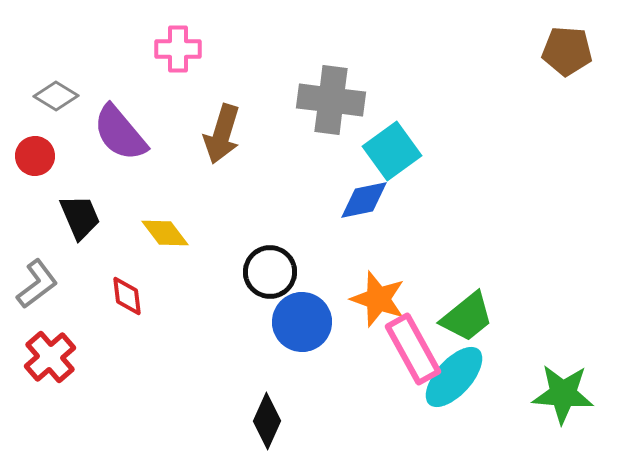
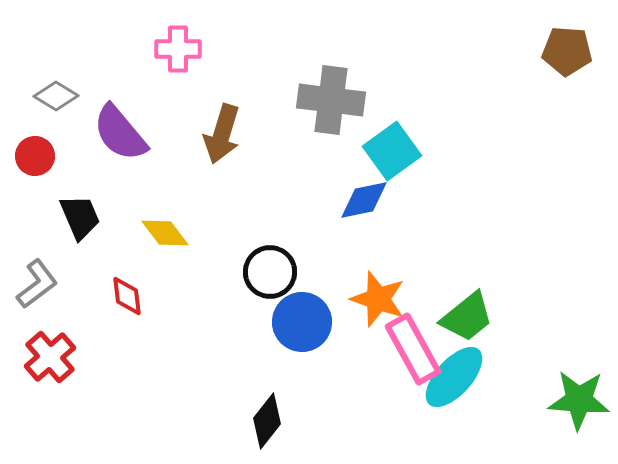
green star: moved 16 px right, 6 px down
black diamond: rotated 14 degrees clockwise
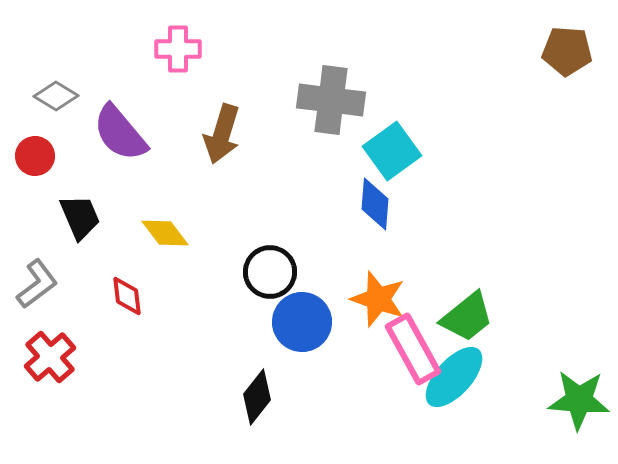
blue diamond: moved 11 px right, 4 px down; rotated 74 degrees counterclockwise
black diamond: moved 10 px left, 24 px up
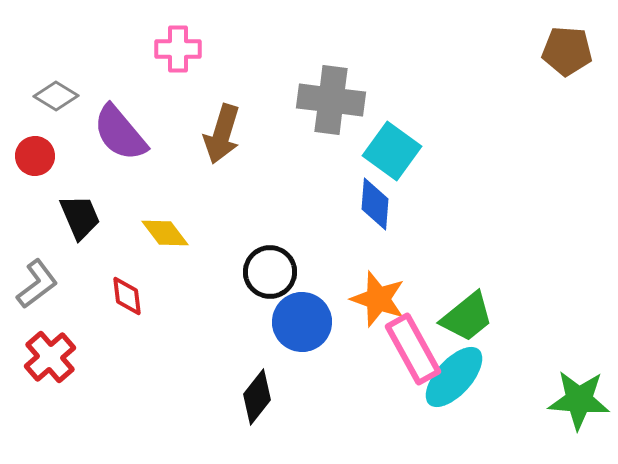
cyan square: rotated 18 degrees counterclockwise
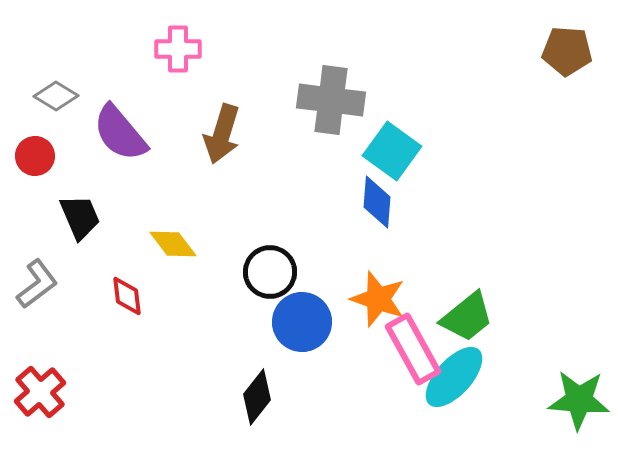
blue diamond: moved 2 px right, 2 px up
yellow diamond: moved 8 px right, 11 px down
red cross: moved 10 px left, 35 px down
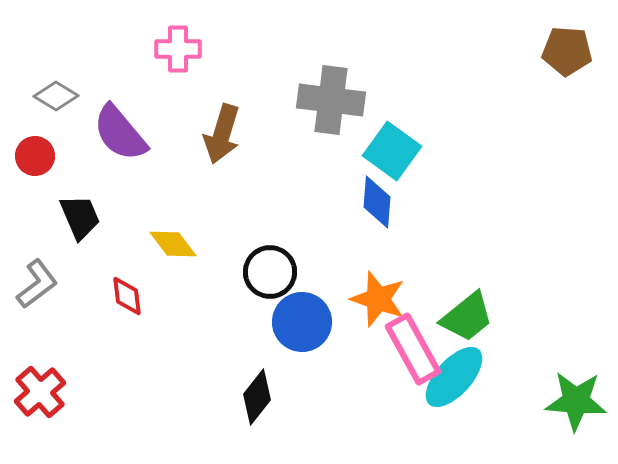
green star: moved 3 px left, 1 px down
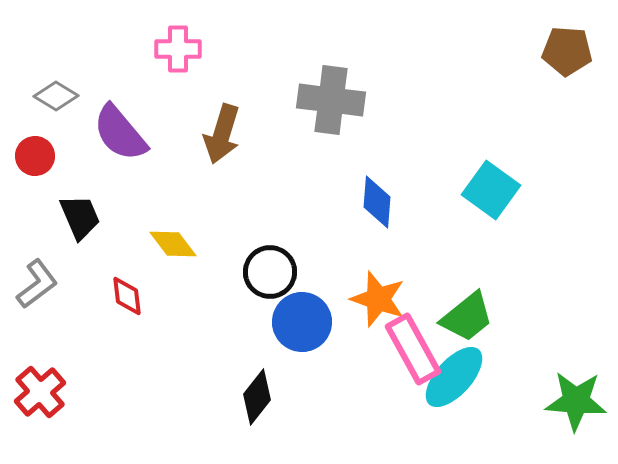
cyan square: moved 99 px right, 39 px down
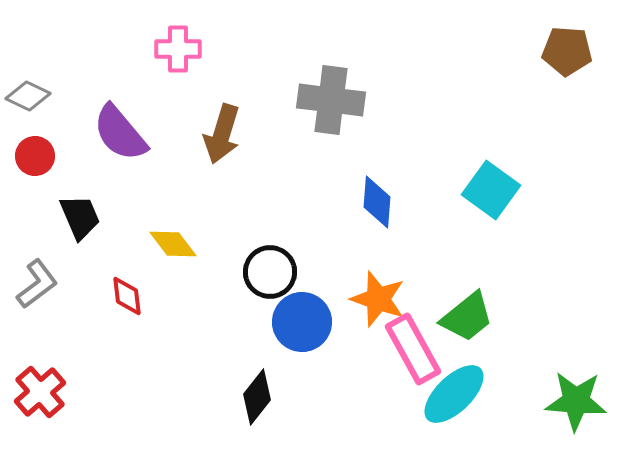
gray diamond: moved 28 px left; rotated 6 degrees counterclockwise
cyan ellipse: moved 17 px down; rotated 4 degrees clockwise
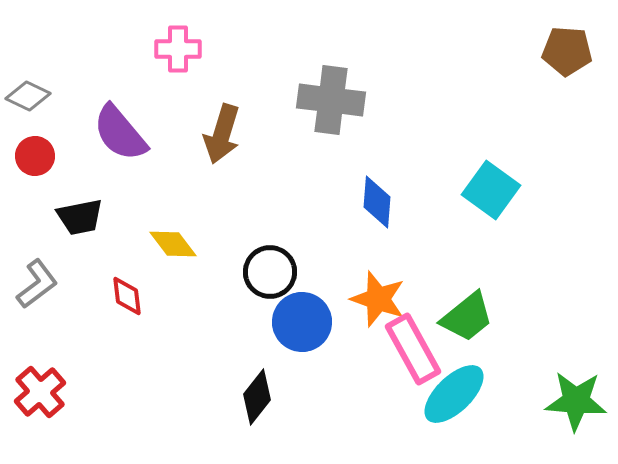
black trapezoid: rotated 102 degrees clockwise
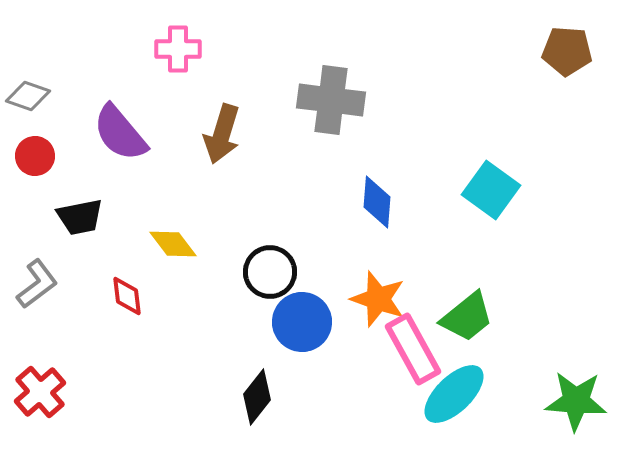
gray diamond: rotated 6 degrees counterclockwise
